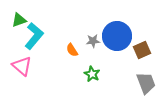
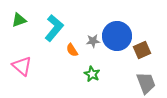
cyan L-shape: moved 20 px right, 8 px up
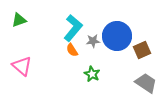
cyan L-shape: moved 19 px right
gray trapezoid: rotated 35 degrees counterclockwise
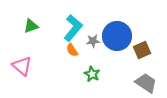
green triangle: moved 12 px right, 6 px down
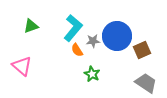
orange semicircle: moved 5 px right
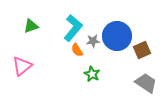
pink triangle: rotated 40 degrees clockwise
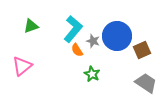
cyan L-shape: moved 1 px down
gray star: rotated 24 degrees clockwise
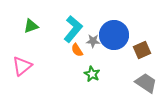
blue circle: moved 3 px left, 1 px up
gray star: rotated 16 degrees counterclockwise
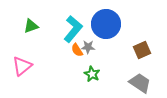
blue circle: moved 8 px left, 11 px up
gray star: moved 5 px left, 6 px down
gray trapezoid: moved 6 px left
